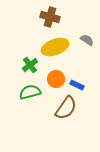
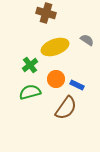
brown cross: moved 4 px left, 4 px up
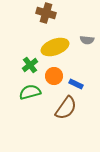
gray semicircle: rotated 152 degrees clockwise
orange circle: moved 2 px left, 3 px up
blue rectangle: moved 1 px left, 1 px up
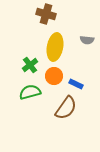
brown cross: moved 1 px down
yellow ellipse: rotated 60 degrees counterclockwise
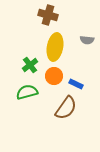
brown cross: moved 2 px right, 1 px down
green semicircle: moved 3 px left
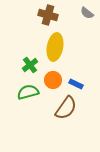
gray semicircle: moved 27 px up; rotated 32 degrees clockwise
orange circle: moved 1 px left, 4 px down
green semicircle: moved 1 px right
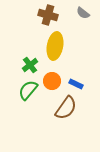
gray semicircle: moved 4 px left
yellow ellipse: moved 1 px up
orange circle: moved 1 px left, 1 px down
green semicircle: moved 2 px up; rotated 35 degrees counterclockwise
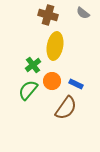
green cross: moved 3 px right
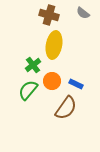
brown cross: moved 1 px right
yellow ellipse: moved 1 px left, 1 px up
